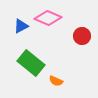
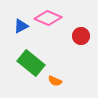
red circle: moved 1 px left
orange semicircle: moved 1 px left
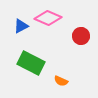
green rectangle: rotated 12 degrees counterclockwise
orange semicircle: moved 6 px right
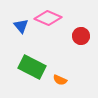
blue triangle: rotated 42 degrees counterclockwise
green rectangle: moved 1 px right, 4 px down
orange semicircle: moved 1 px left, 1 px up
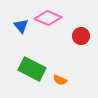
green rectangle: moved 2 px down
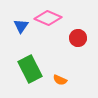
blue triangle: rotated 14 degrees clockwise
red circle: moved 3 px left, 2 px down
green rectangle: moved 2 px left; rotated 36 degrees clockwise
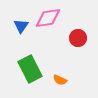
pink diamond: rotated 32 degrees counterclockwise
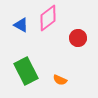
pink diamond: rotated 28 degrees counterclockwise
blue triangle: moved 1 px up; rotated 35 degrees counterclockwise
green rectangle: moved 4 px left, 2 px down
